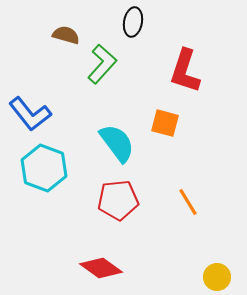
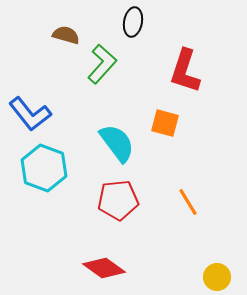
red diamond: moved 3 px right
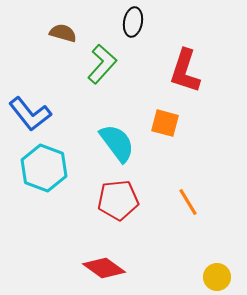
brown semicircle: moved 3 px left, 2 px up
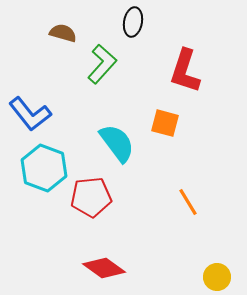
red pentagon: moved 27 px left, 3 px up
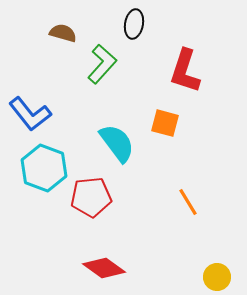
black ellipse: moved 1 px right, 2 px down
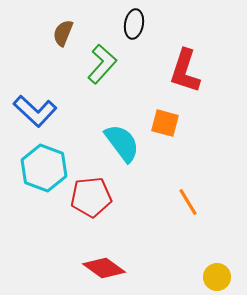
brown semicircle: rotated 84 degrees counterclockwise
blue L-shape: moved 5 px right, 3 px up; rotated 9 degrees counterclockwise
cyan semicircle: moved 5 px right
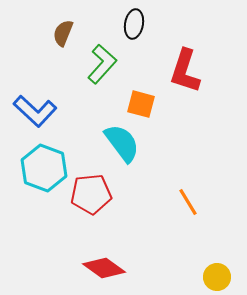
orange square: moved 24 px left, 19 px up
red pentagon: moved 3 px up
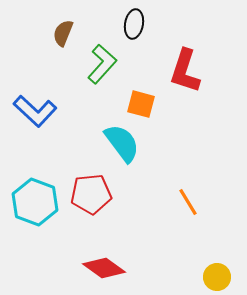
cyan hexagon: moved 9 px left, 34 px down
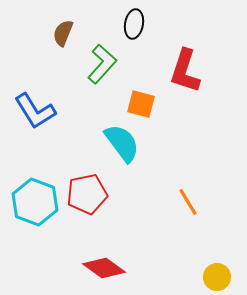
blue L-shape: rotated 15 degrees clockwise
red pentagon: moved 4 px left; rotated 6 degrees counterclockwise
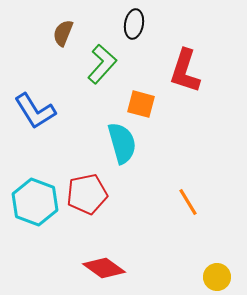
cyan semicircle: rotated 21 degrees clockwise
